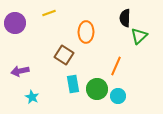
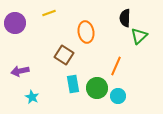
orange ellipse: rotated 10 degrees counterclockwise
green circle: moved 1 px up
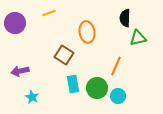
orange ellipse: moved 1 px right
green triangle: moved 1 px left, 2 px down; rotated 30 degrees clockwise
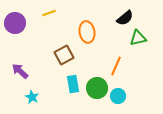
black semicircle: rotated 132 degrees counterclockwise
brown square: rotated 30 degrees clockwise
purple arrow: rotated 54 degrees clockwise
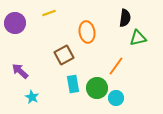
black semicircle: rotated 42 degrees counterclockwise
orange line: rotated 12 degrees clockwise
cyan circle: moved 2 px left, 2 px down
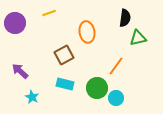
cyan rectangle: moved 8 px left; rotated 66 degrees counterclockwise
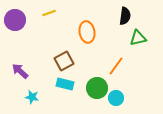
black semicircle: moved 2 px up
purple circle: moved 3 px up
brown square: moved 6 px down
cyan star: rotated 16 degrees counterclockwise
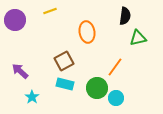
yellow line: moved 1 px right, 2 px up
orange line: moved 1 px left, 1 px down
cyan star: rotated 24 degrees clockwise
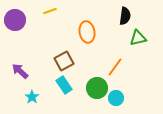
cyan rectangle: moved 1 px left, 1 px down; rotated 42 degrees clockwise
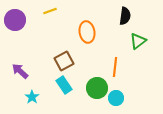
green triangle: moved 3 px down; rotated 24 degrees counterclockwise
orange line: rotated 30 degrees counterclockwise
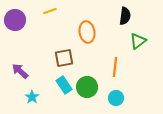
brown square: moved 3 px up; rotated 18 degrees clockwise
green circle: moved 10 px left, 1 px up
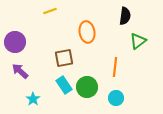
purple circle: moved 22 px down
cyan star: moved 1 px right, 2 px down
